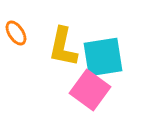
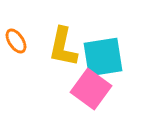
orange ellipse: moved 8 px down
pink square: moved 1 px right, 1 px up
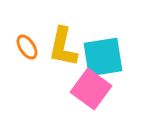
orange ellipse: moved 11 px right, 6 px down
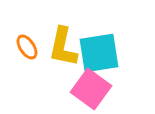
cyan square: moved 4 px left, 4 px up
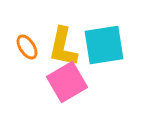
cyan square: moved 5 px right, 8 px up
pink square: moved 24 px left, 7 px up; rotated 24 degrees clockwise
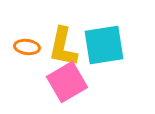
orange ellipse: rotated 50 degrees counterclockwise
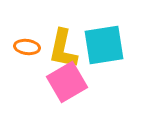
yellow L-shape: moved 2 px down
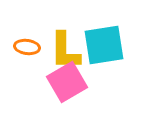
yellow L-shape: moved 2 px right, 2 px down; rotated 12 degrees counterclockwise
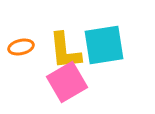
orange ellipse: moved 6 px left; rotated 20 degrees counterclockwise
yellow L-shape: rotated 6 degrees counterclockwise
